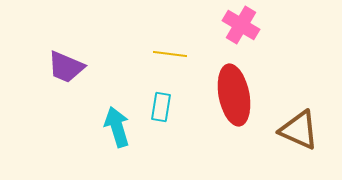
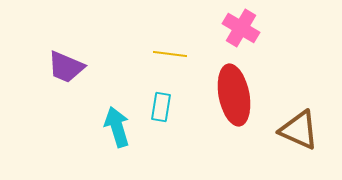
pink cross: moved 3 px down
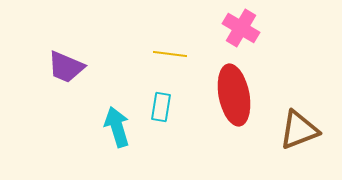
brown triangle: rotated 45 degrees counterclockwise
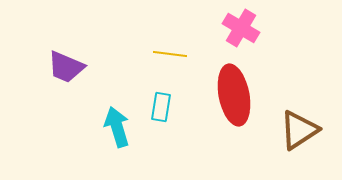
brown triangle: rotated 12 degrees counterclockwise
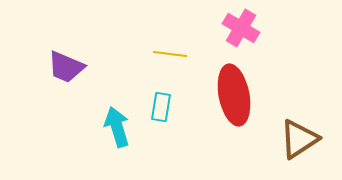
brown triangle: moved 9 px down
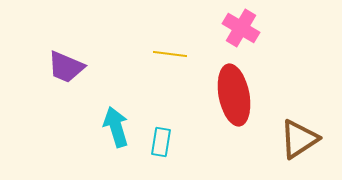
cyan rectangle: moved 35 px down
cyan arrow: moved 1 px left
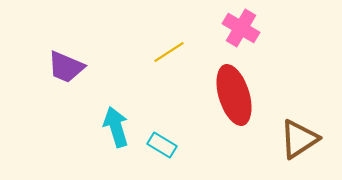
yellow line: moved 1 px left, 2 px up; rotated 40 degrees counterclockwise
red ellipse: rotated 6 degrees counterclockwise
cyan rectangle: moved 1 px right, 3 px down; rotated 68 degrees counterclockwise
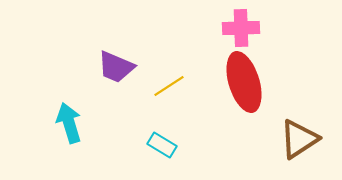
pink cross: rotated 33 degrees counterclockwise
yellow line: moved 34 px down
purple trapezoid: moved 50 px right
red ellipse: moved 10 px right, 13 px up
cyan arrow: moved 47 px left, 4 px up
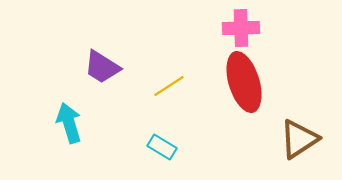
purple trapezoid: moved 14 px left; rotated 9 degrees clockwise
cyan rectangle: moved 2 px down
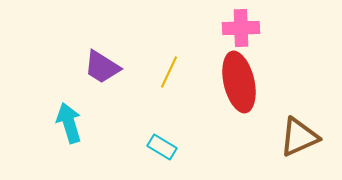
red ellipse: moved 5 px left; rotated 4 degrees clockwise
yellow line: moved 14 px up; rotated 32 degrees counterclockwise
brown triangle: moved 2 px up; rotated 9 degrees clockwise
